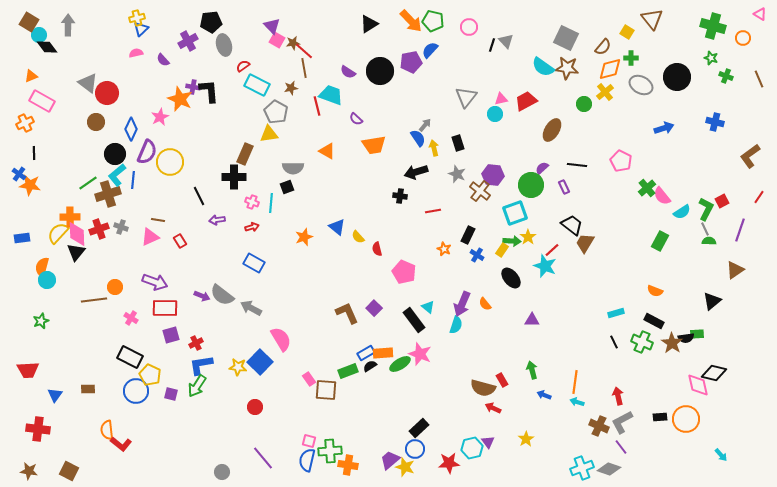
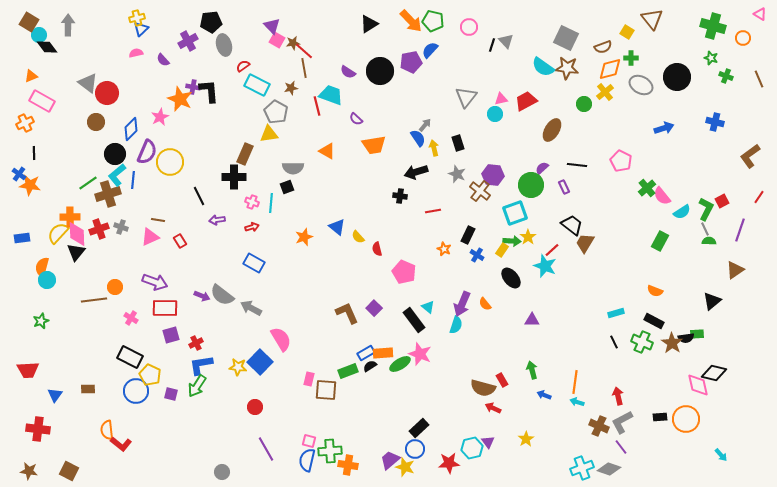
brown semicircle at (603, 47): rotated 30 degrees clockwise
blue diamond at (131, 129): rotated 20 degrees clockwise
pink rectangle at (309, 379): rotated 48 degrees clockwise
purple line at (263, 458): moved 3 px right, 9 px up; rotated 10 degrees clockwise
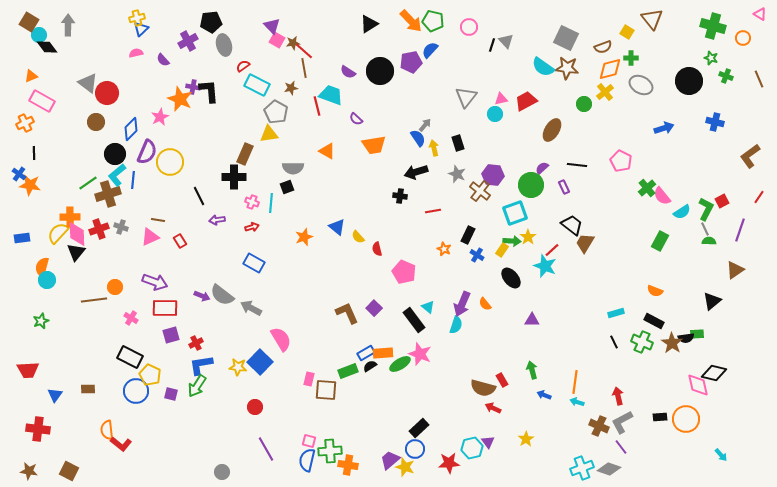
black circle at (677, 77): moved 12 px right, 4 px down
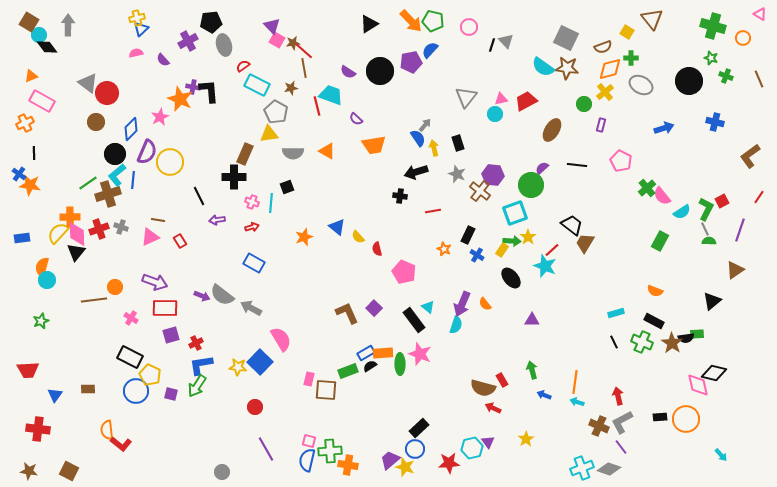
gray semicircle at (293, 168): moved 15 px up
purple rectangle at (564, 187): moved 37 px right, 62 px up; rotated 40 degrees clockwise
green ellipse at (400, 364): rotated 60 degrees counterclockwise
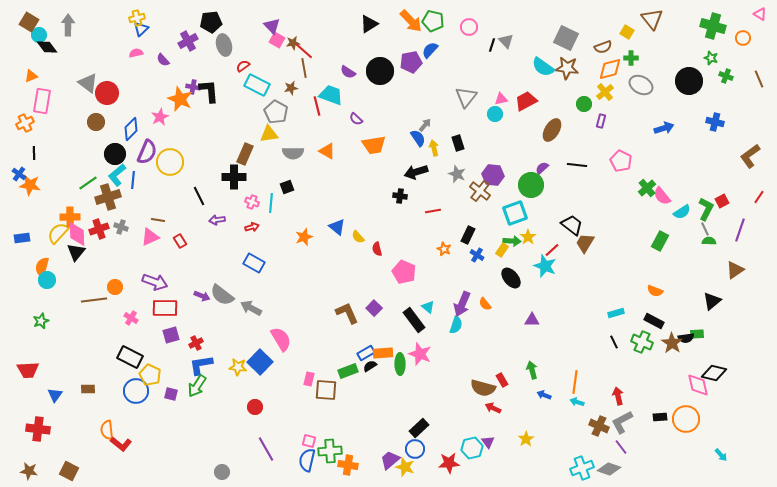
pink rectangle at (42, 101): rotated 70 degrees clockwise
purple rectangle at (601, 125): moved 4 px up
brown cross at (108, 194): moved 3 px down
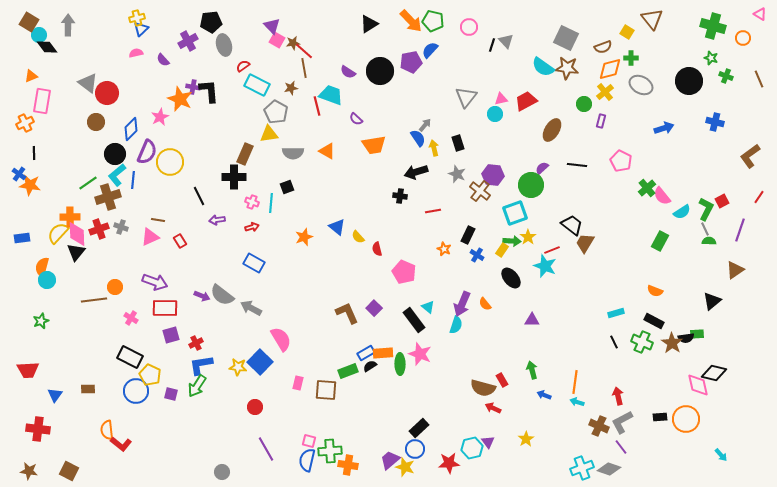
red line at (552, 250): rotated 21 degrees clockwise
pink rectangle at (309, 379): moved 11 px left, 4 px down
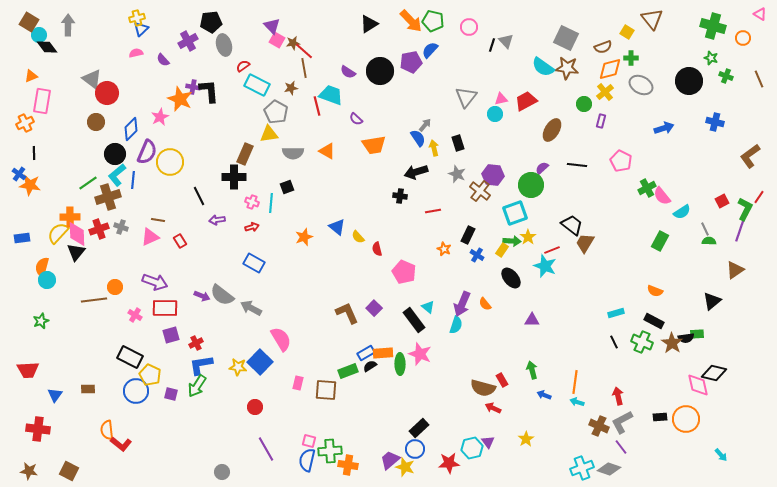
gray triangle at (88, 83): moved 4 px right, 4 px up
green cross at (647, 188): rotated 12 degrees clockwise
green L-shape at (706, 209): moved 39 px right
pink cross at (131, 318): moved 4 px right, 3 px up
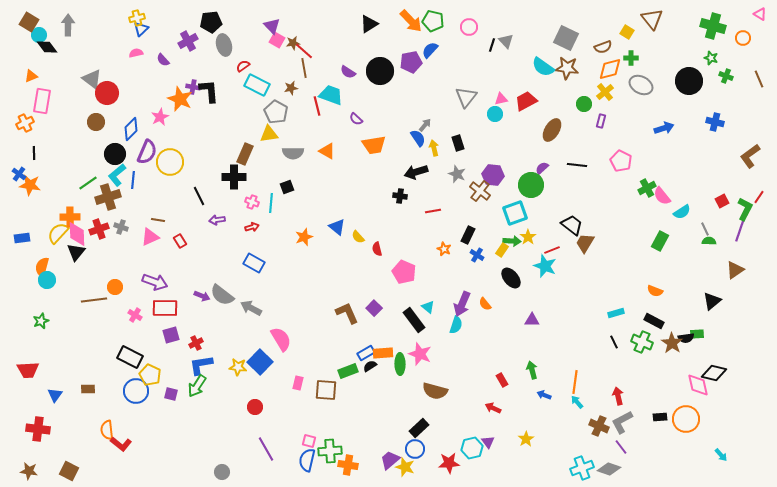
brown semicircle at (483, 388): moved 48 px left, 3 px down
cyan arrow at (577, 402): rotated 32 degrees clockwise
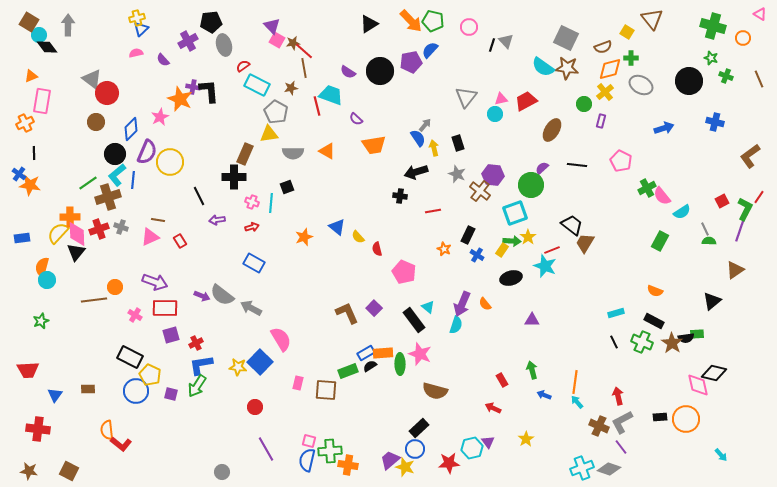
black ellipse at (511, 278): rotated 65 degrees counterclockwise
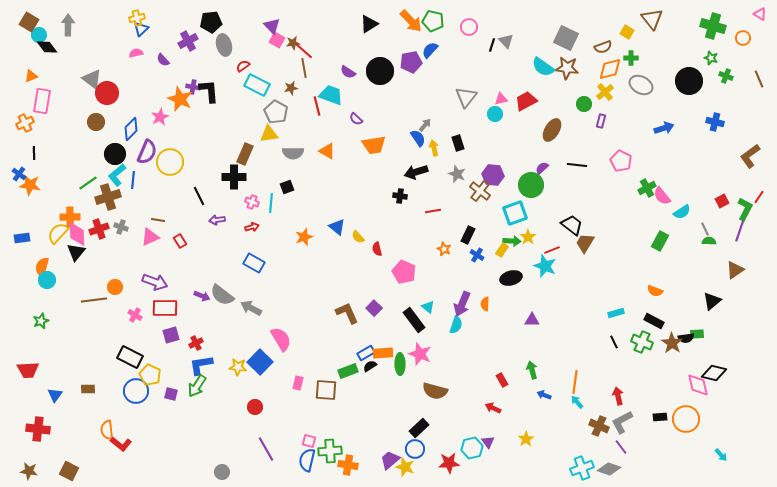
orange semicircle at (485, 304): rotated 40 degrees clockwise
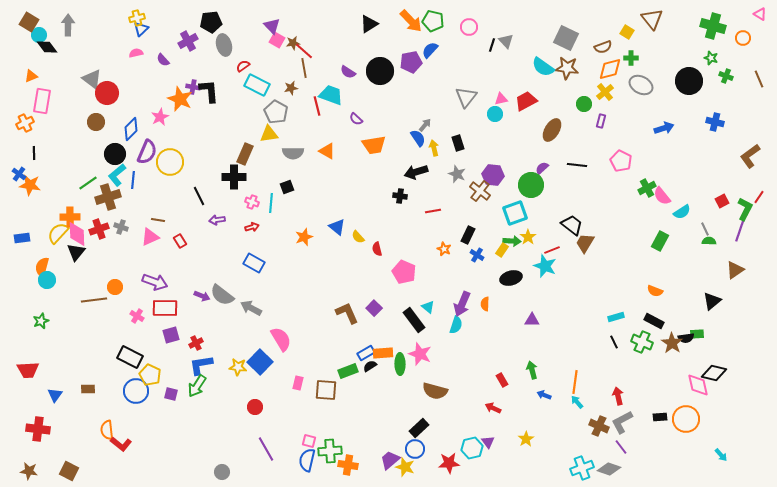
cyan rectangle at (616, 313): moved 4 px down
pink cross at (135, 315): moved 2 px right, 1 px down
